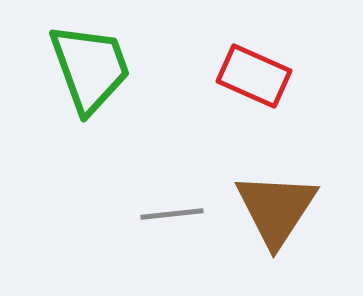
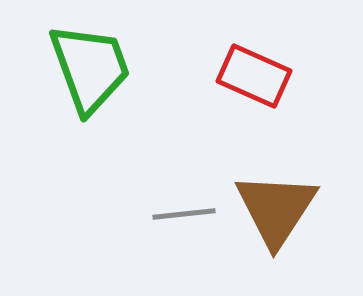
gray line: moved 12 px right
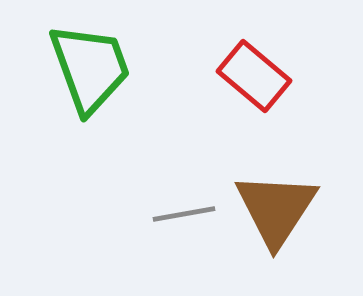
red rectangle: rotated 16 degrees clockwise
gray line: rotated 4 degrees counterclockwise
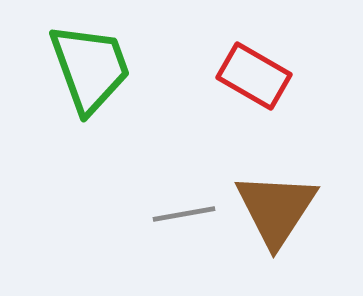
red rectangle: rotated 10 degrees counterclockwise
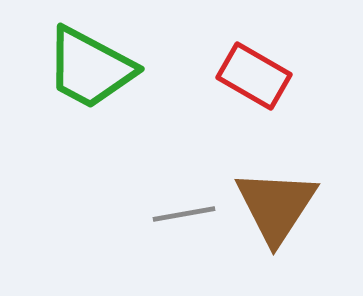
green trapezoid: rotated 138 degrees clockwise
brown triangle: moved 3 px up
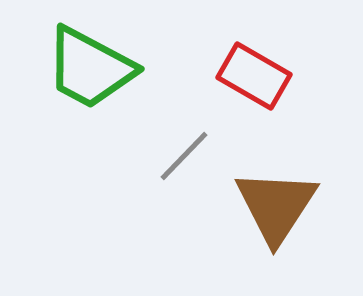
gray line: moved 58 px up; rotated 36 degrees counterclockwise
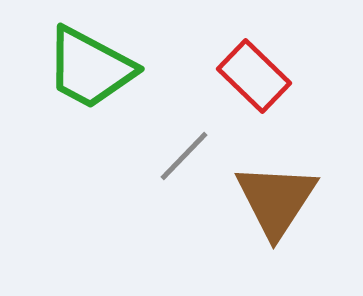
red rectangle: rotated 14 degrees clockwise
brown triangle: moved 6 px up
